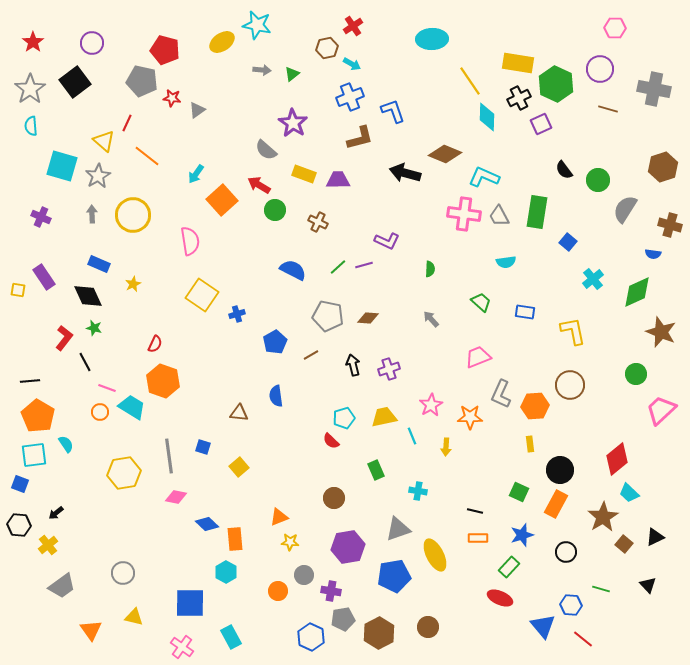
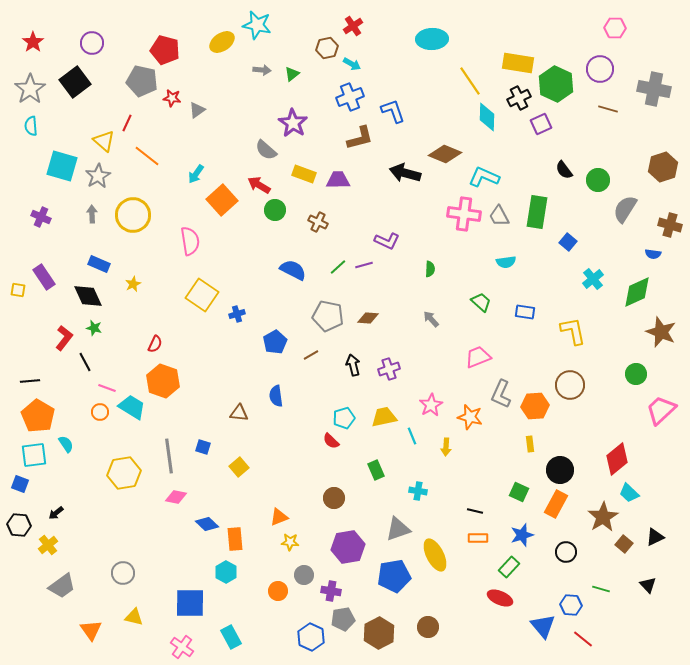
orange star at (470, 417): rotated 15 degrees clockwise
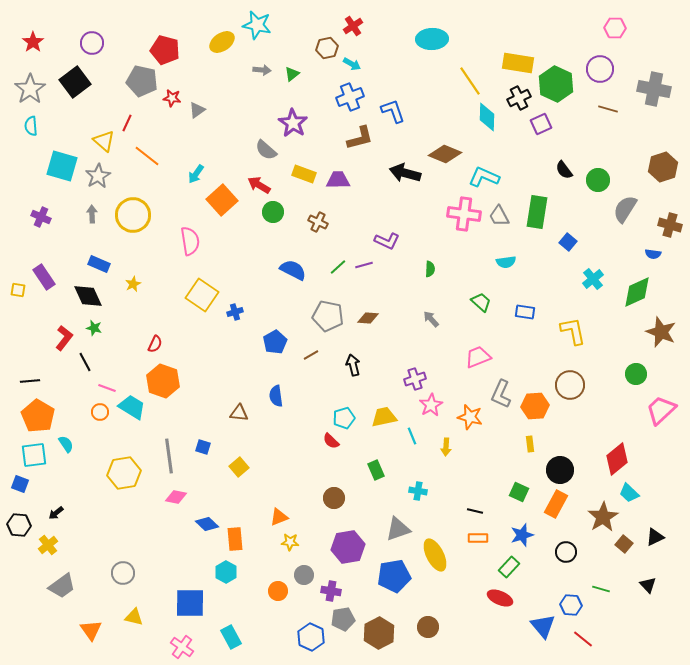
green circle at (275, 210): moved 2 px left, 2 px down
blue cross at (237, 314): moved 2 px left, 2 px up
purple cross at (389, 369): moved 26 px right, 10 px down
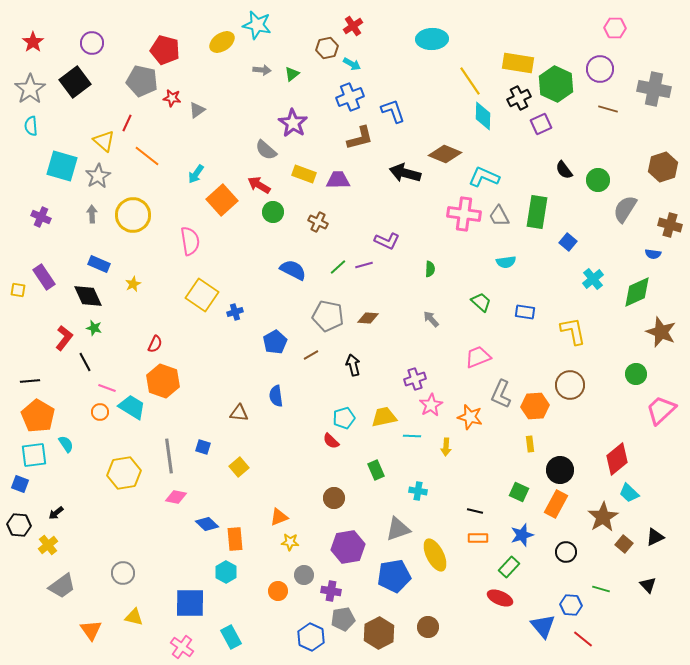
cyan diamond at (487, 117): moved 4 px left, 1 px up
cyan line at (412, 436): rotated 66 degrees counterclockwise
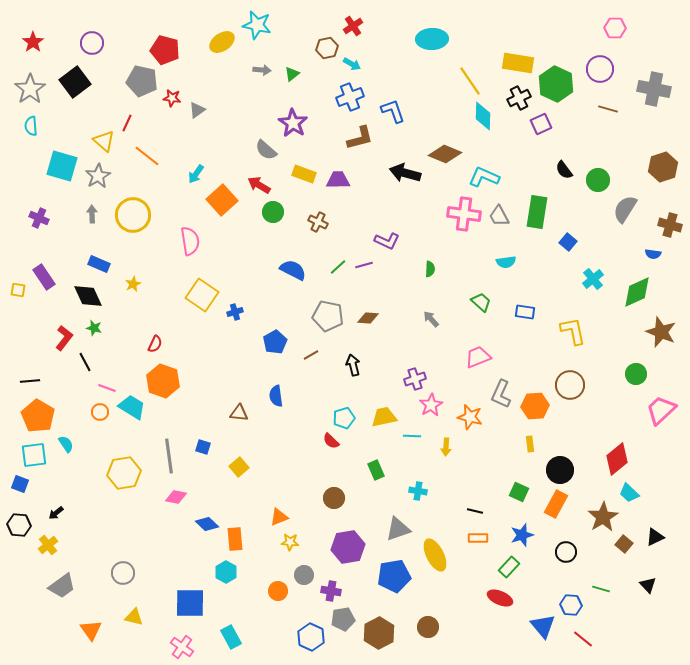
purple cross at (41, 217): moved 2 px left, 1 px down
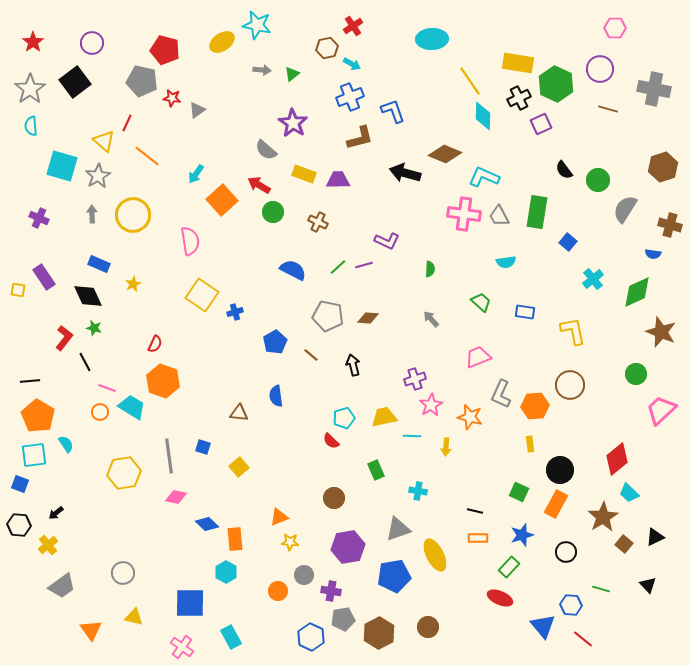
brown line at (311, 355): rotated 70 degrees clockwise
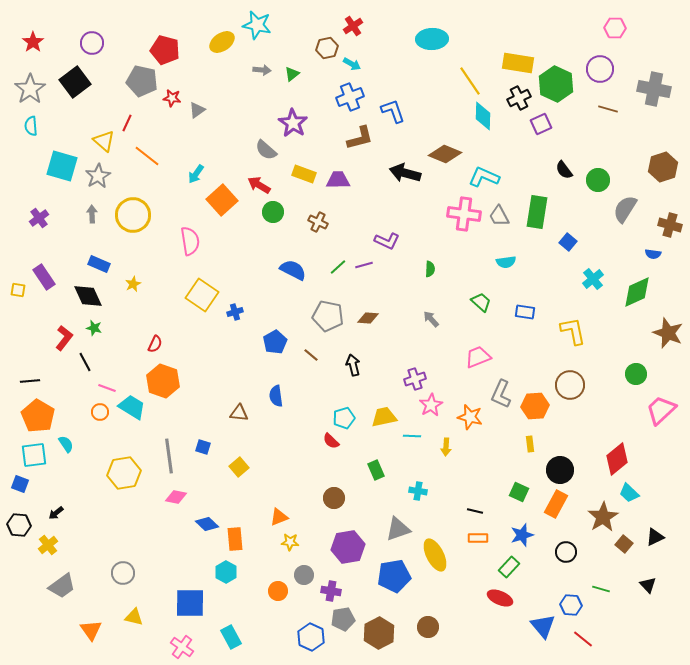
purple cross at (39, 218): rotated 30 degrees clockwise
brown star at (661, 332): moved 7 px right, 1 px down
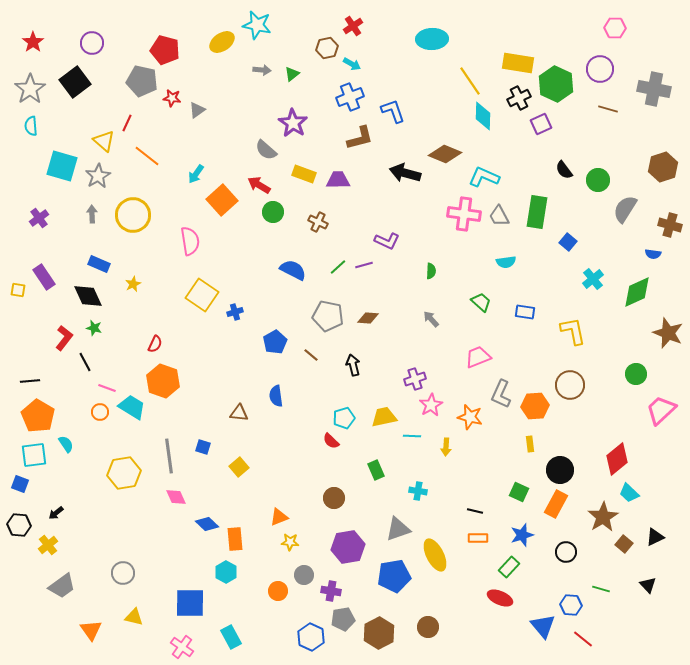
green semicircle at (430, 269): moved 1 px right, 2 px down
pink diamond at (176, 497): rotated 55 degrees clockwise
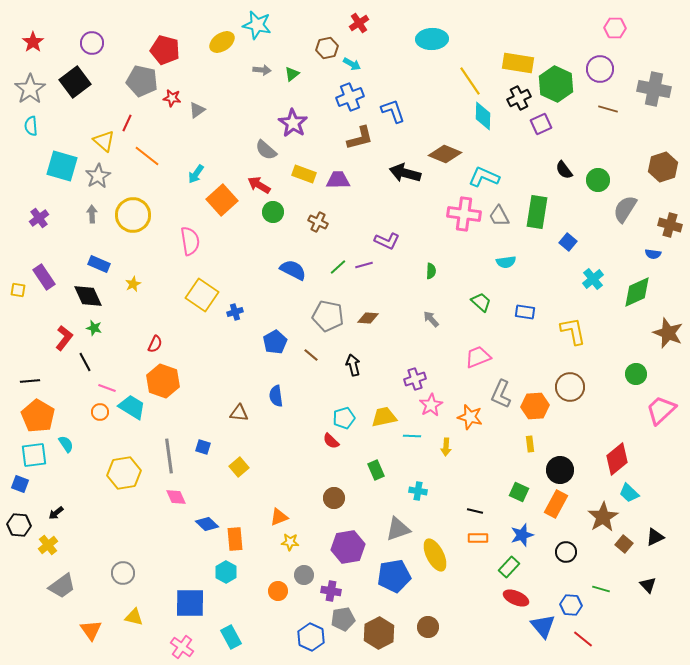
red cross at (353, 26): moved 6 px right, 3 px up
brown circle at (570, 385): moved 2 px down
red ellipse at (500, 598): moved 16 px right
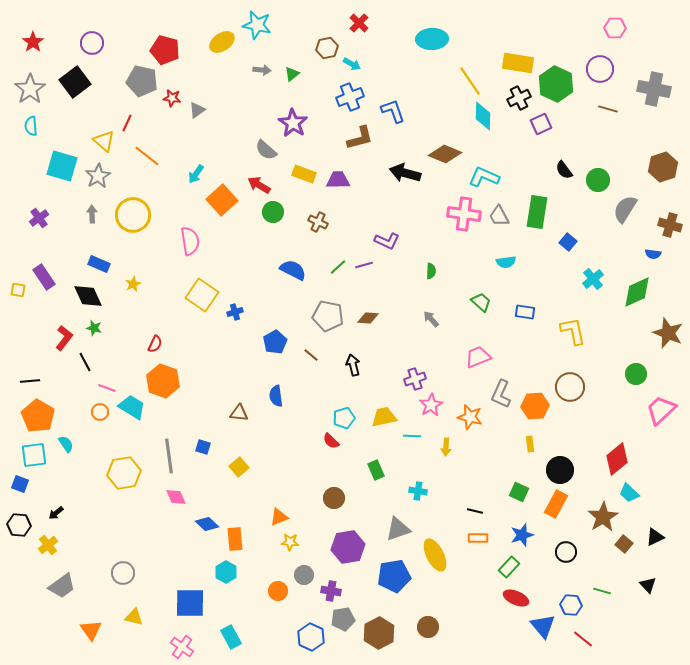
red cross at (359, 23): rotated 12 degrees counterclockwise
green line at (601, 589): moved 1 px right, 2 px down
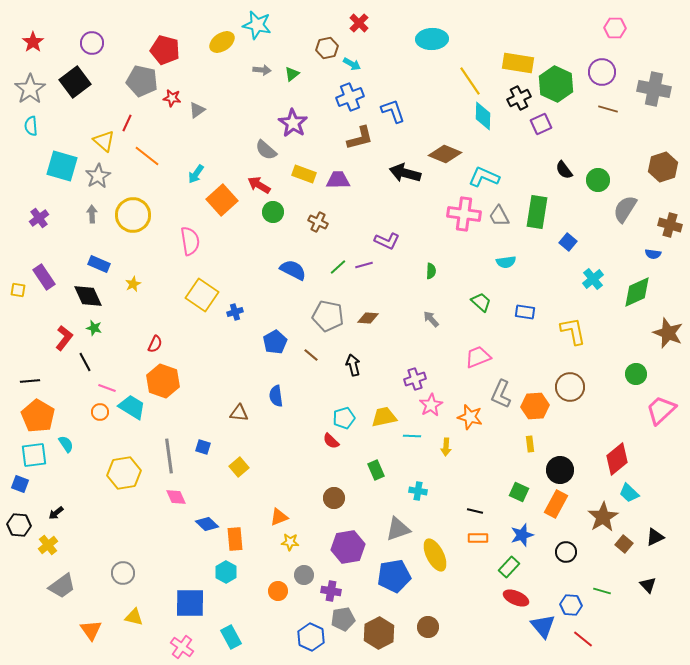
purple circle at (600, 69): moved 2 px right, 3 px down
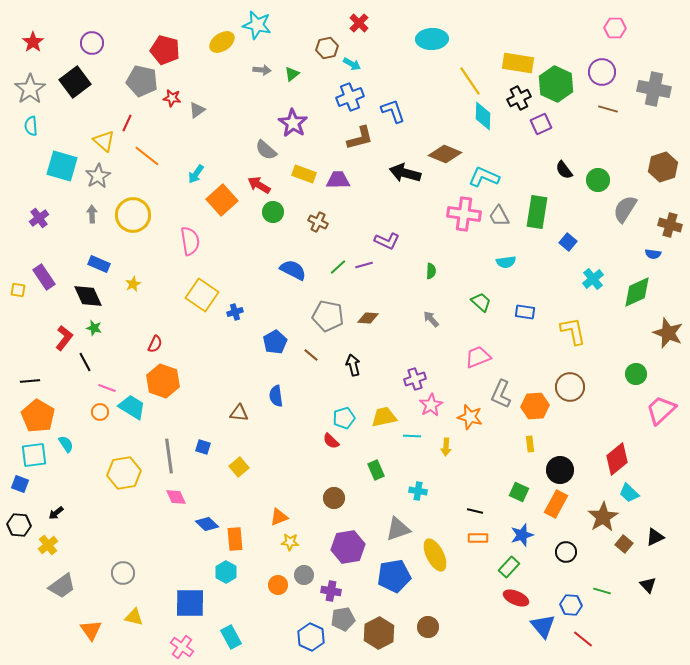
orange circle at (278, 591): moved 6 px up
